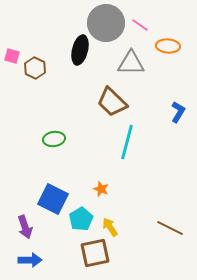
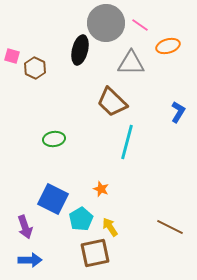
orange ellipse: rotated 20 degrees counterclockwise
brown line: moved 1 px up
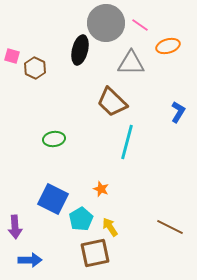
purple arrow: moved 10 px left; rotated 15 degrees clockwise
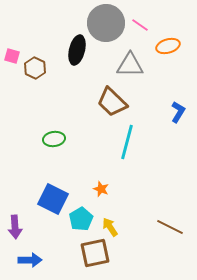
black ellipse: moved 3 px left
gray triangle: moved 1 px left, 2 px down
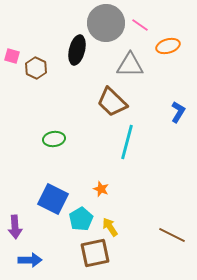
brown hexagon: moved 1 px right
brown line: moved 2 px right, 8 px down
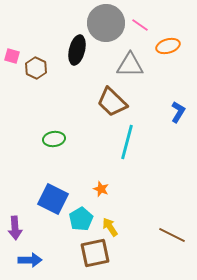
purple arrow: moved 1 px down
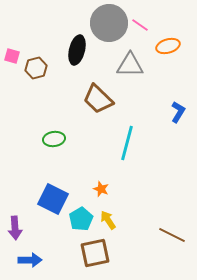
gray circle: moved 3 px right
brown hexagon: rotated 20 degrees clockwise
brown trapezoid: moved 14 px left, 3 px up
cyan line: moved 1 px down
yellow arrow: moved 2 px left, 7 px up
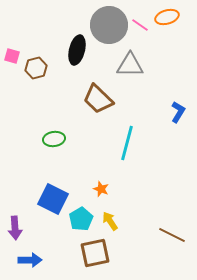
gray circle: moved 2 px down
orange ellipse: moved 1 px left, 29 px up
yellow arrow: moved 2 px right, 1 px down
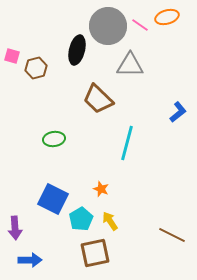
gray circle: moved 1 px left, 1 px down
blue L-shape: rotated 20 degrees clockwise
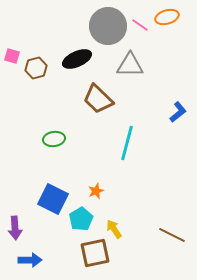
black ellipse: moved 9 px down; rotated 52 degrees clockwise
orange star: moved 5 px left, 2 px down; rotated 28 degrees clockwise
yellow arrow: moved 4 px right, 8 px down
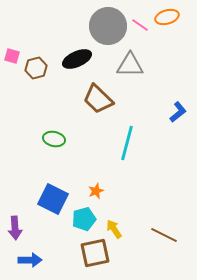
green ellipse: rotated 20 degrees clockwise
cyan pentagon: moved 3 px right; rotated 15 degrees clockwise
brown line: moved 8 px left
